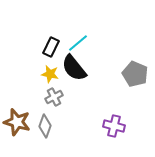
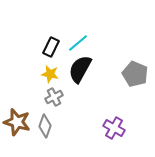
black semicircle: moved 6 px right, 1 px down; rotated 68 degrees clockwise
purple cross: moved 2 px down; rotated 15 degrees clockwise
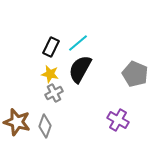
gray cross: moved 4 px up
purple cross: moved 4 px right, 8 px up
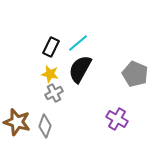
purple cross: moved 1 px left, 1 px up
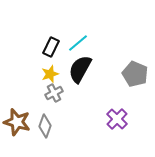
yellow star: rotated 30 degrees counterclockwise
purple cross: rotated 15 degrees clockwise
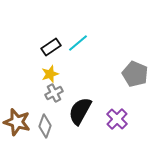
black rectangle: rotated 30 degrees clockwise
black semicircle: moved 42 px down
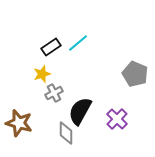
yellow star: moved 8 px left
brown star: moved 2 px right, 1 px down
gray diamond: moved 21 px right, 7 px down; rotated 20 degrees counterclockwise
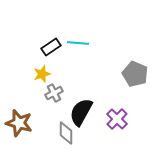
cyan line: rotated 45 degrees clockwise
black semicircle: moved 1 px right, 1 px down
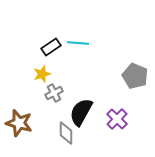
gray pentagon: moved 2 px down
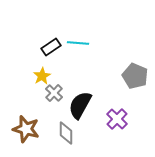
yellow star: moved 2 px down; rotated 12 degrees counterclockwise
gray cross: rotated 18 degrees counterclockwise
black semicircle: moved 1 px left, 7 px up
brown star: moved 7 px right, 6 px down
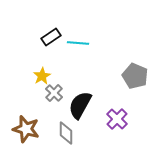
black rectangle: moved 10 px up
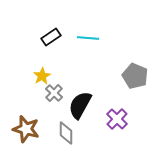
cyan line: moved 10 px right, 5 px up
